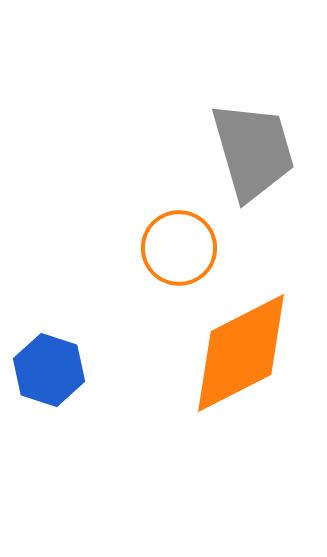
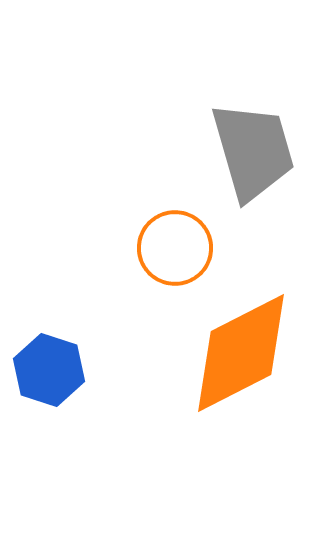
orange circle: moved 4 px left
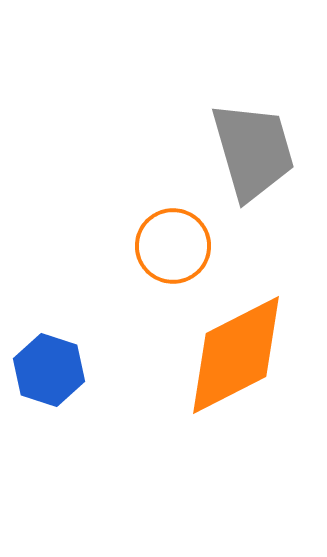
orange circle: moved 2 px left, 2 px up
orange diamond: moved 5 px left, 2 px down
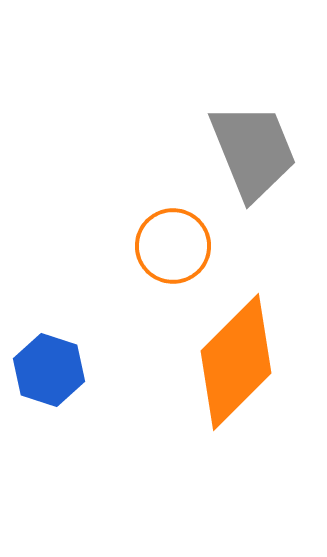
gray trapezoid: rotated 6 degrees counterclockwise
orange diamond: moved 7 px down; rotated 18 degrees counterclockwise
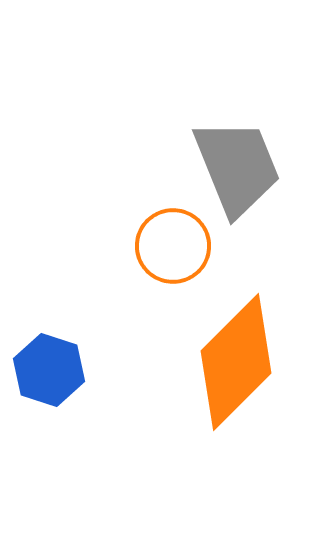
gray trapezoid: moved 16 px left, 16 px down
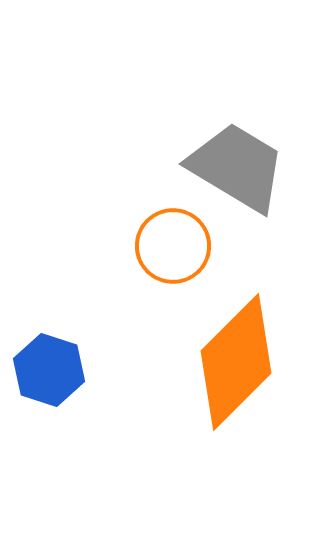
gray trapezoid: rotated 37 degrees counterclockwise
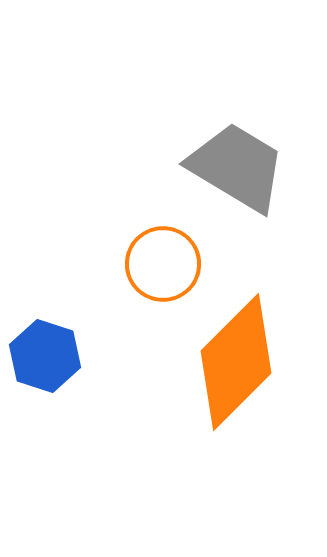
orange circle: moved 10 px left, 18 px down
blue hexagon: moved 4 px left, 14 px up
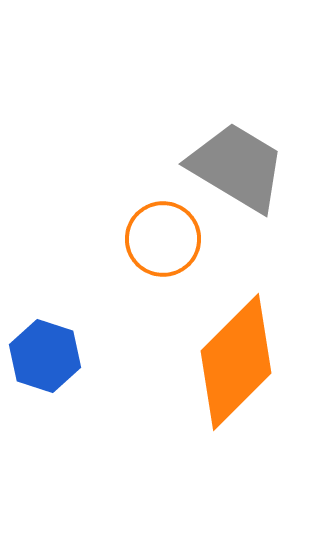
orange circle: moved 25 px up
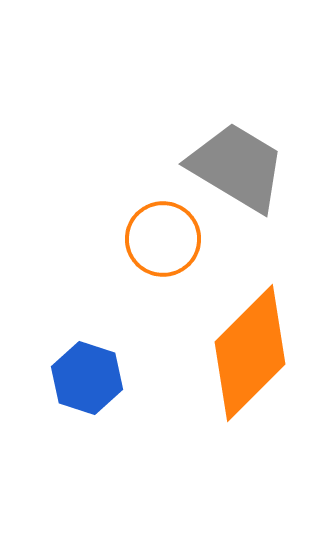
blue hexagon: moved 42 px right, 22 px down
orange diamond: moved 14 px right, 9 px up
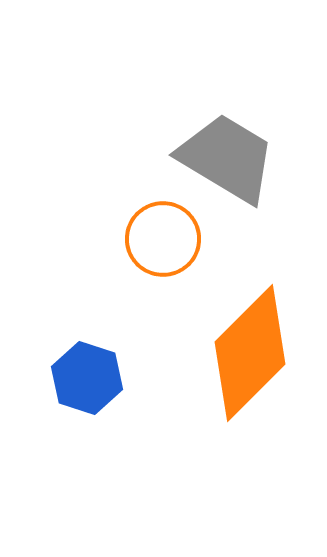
gray trapezoid: moved 10 px left, 9 px up
